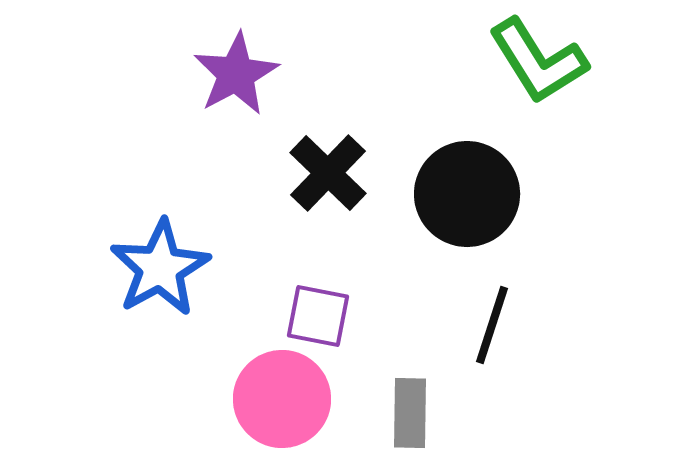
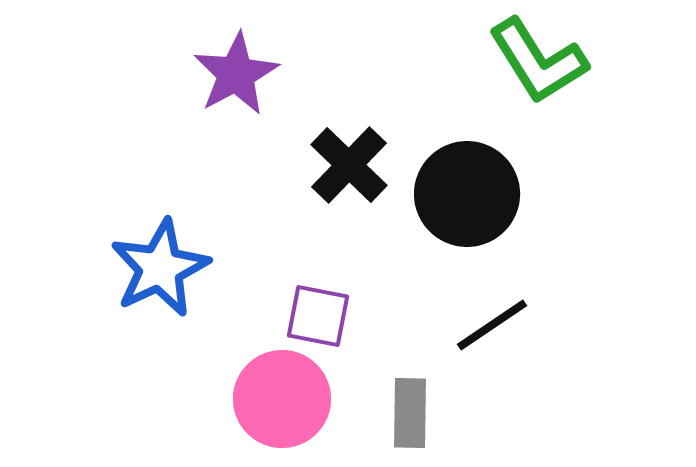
black cross: moved 21 px right, 8 px up
blue star: rotated 4 degrees clockwise
black line: rotated 38 degrees clockwise
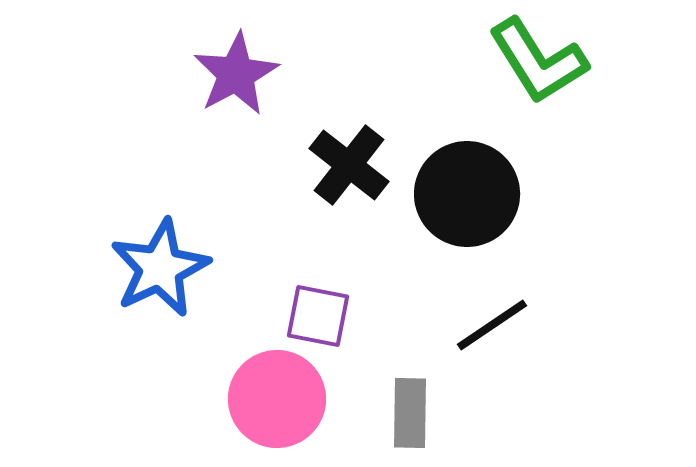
black cross: rotated 6 degrees counterclockwise
pink circle: moved 5 px left
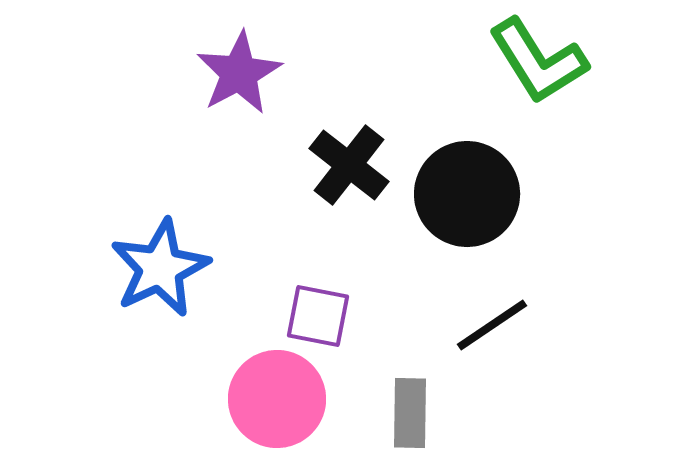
purple star: moved 3 px right, 1 px up
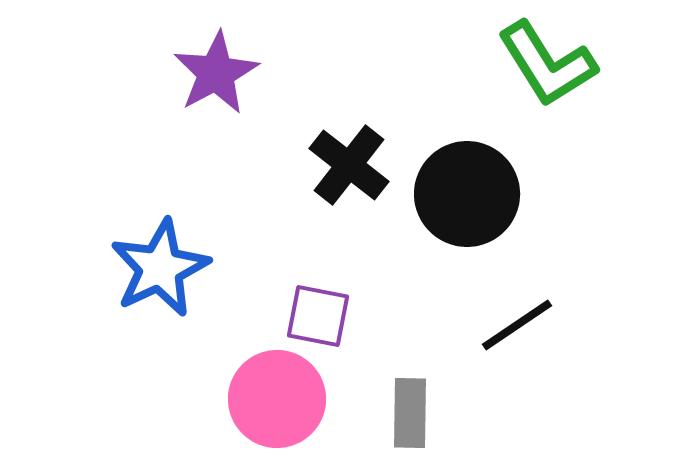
green L-shape: moved 9 px right, 3 px down
purple star: moved 23 px left
black line: moved 25 px right
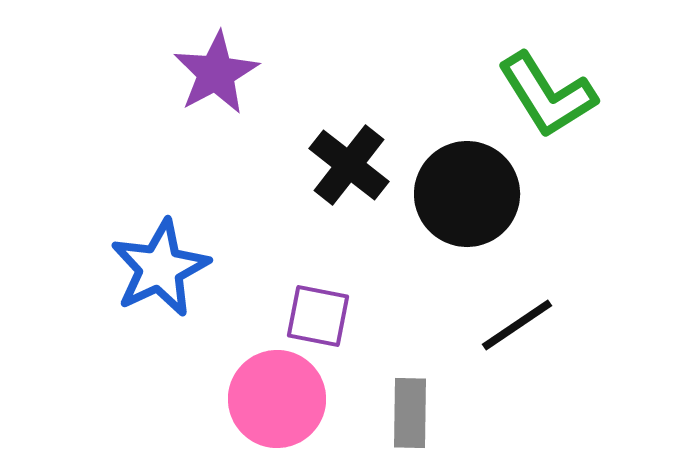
green L-shape: moved 31 px down
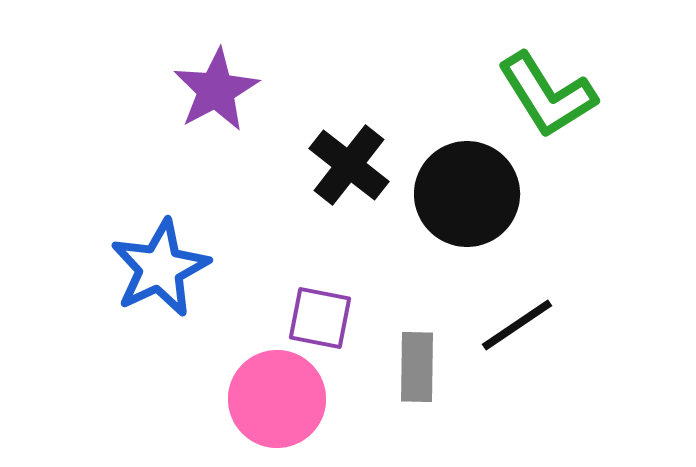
purple star: moved 17 px down
purple square: moved 2 px right, 2 px down
gray rectangle: moved 7 px right, 46 px up
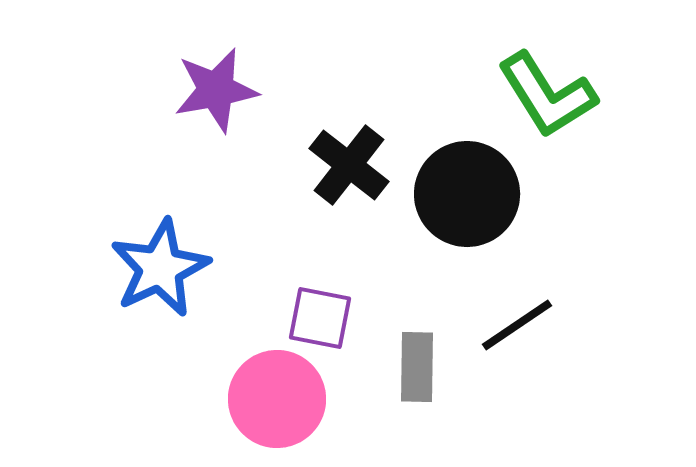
purple star: rotated 18 degrees clockwise
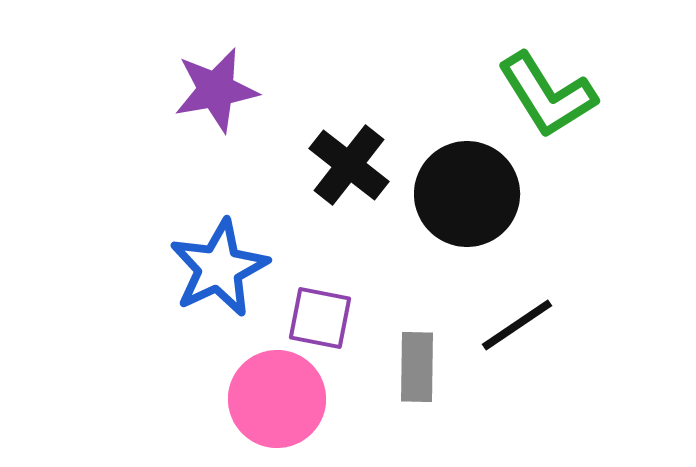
blue star: moved 59 px right
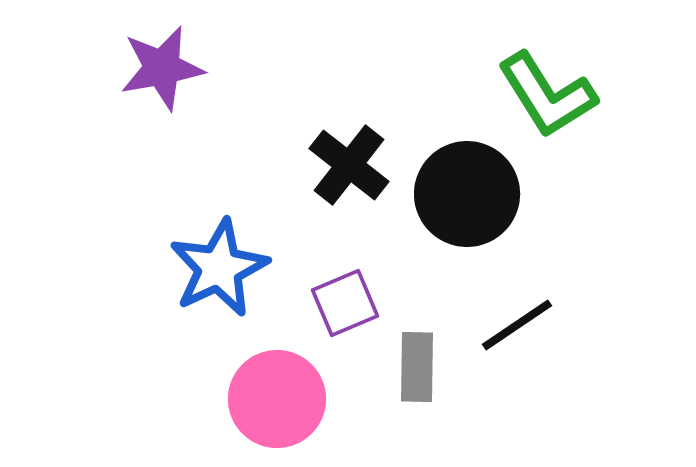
purple star: moved 54 px left, 22 px up
purple square: moved 25 px right, 15 px up; rotated 34 degrees counterclockwise
